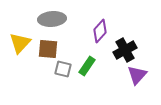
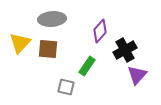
gray square: moved 3 px right, 18 px down
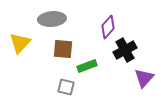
purple diamond: moved 8 px right, 4 px up
brown square: moved 15 px right
green rectangle: rotated 36 degrees clockwise
purple triangle: moved 7 px right, 3 px down
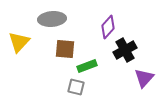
yellow triangle: moved 1 px left, 1 px up
brown square: moved 2 px right
gray square: moved 10 px right
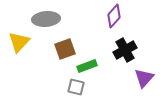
gray ellipse: moved 6 px left
purple diamond: moved 6 px right, 11 px up
brown square: rotated 25 degrees counterclockwise
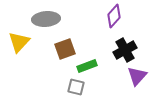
purple triangle: moved 7 px left, 2 px up
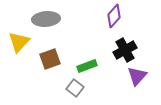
brown square: moved 15 px left, 10 px down
gray square: moved 1 px left, 1 px down; rotated 24 degrees clockwise
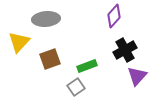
gray square: moved 1 px right, 1 px up; rotated 18 degrees clockwise
